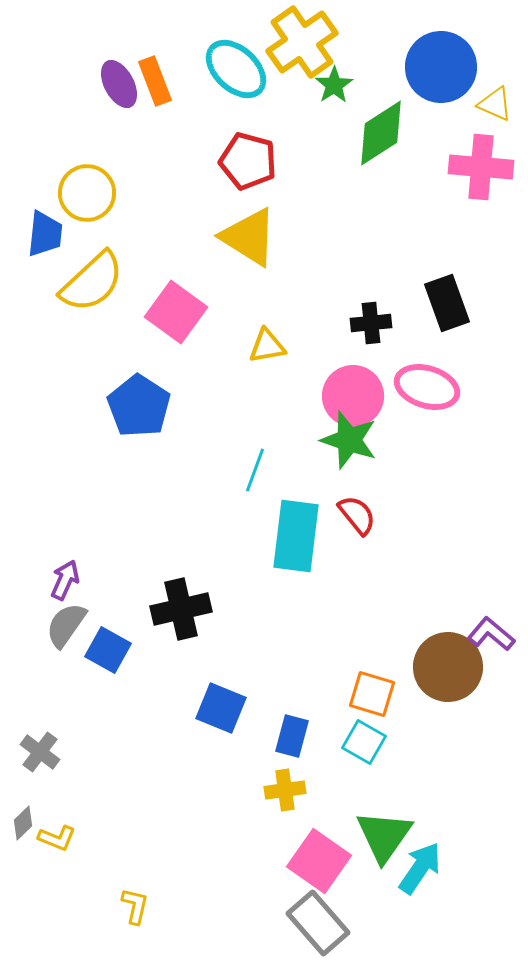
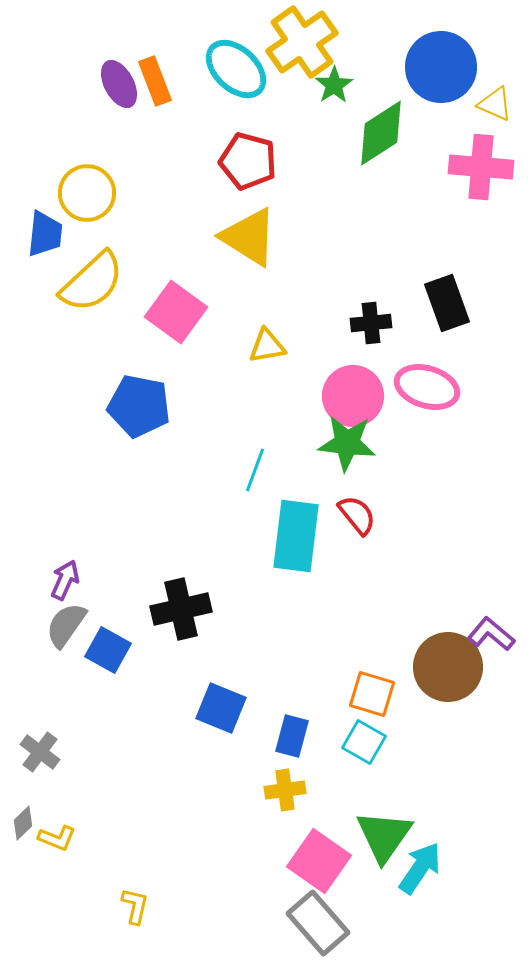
blue pentagon at (139, 406): rotated 22 degrees counterclockwise
green star at (349, 440): moved 2 px left, 3 px down; rotated 12 degrees counterclockwise
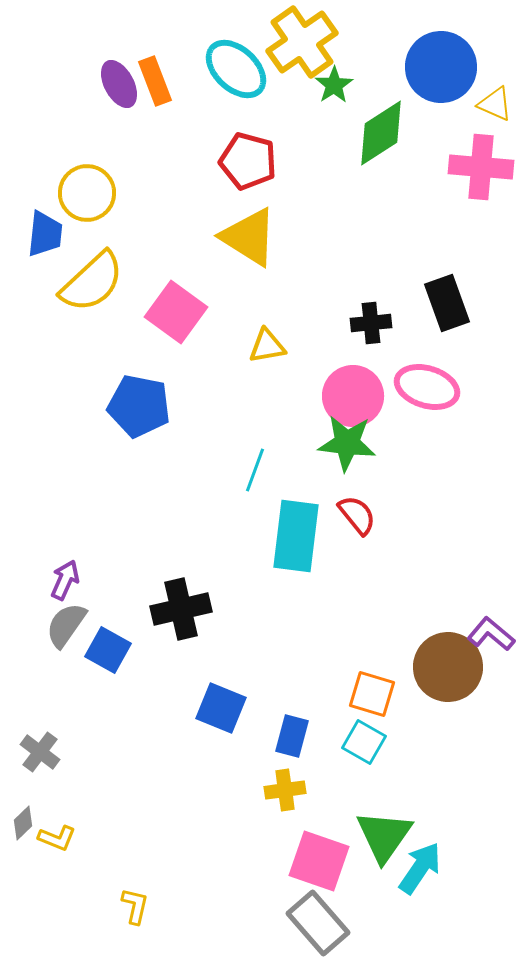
pink square at (319, 861): rotated 16 degrees counterclockwise
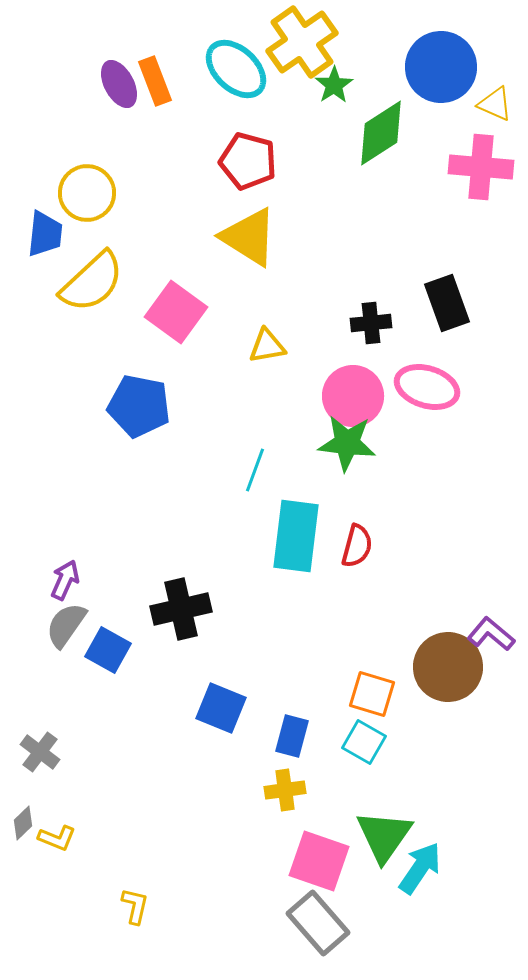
red semicircle at (357, 515): moved 31 px down; rotated 54 degrees clockwise
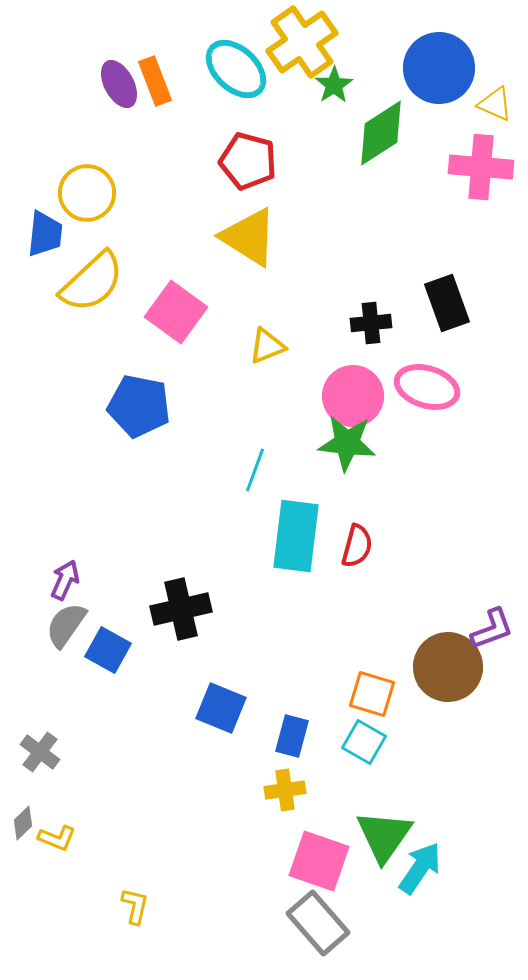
blue circle at (441, 67): moved 2 px left, 1 px down
yellow triangle at (267, 346): rotated 12 degrees counterclockwise
purple L-shape at (491, 634): moved 1 px right, 5 px up; rotated 120 degrees clockwise
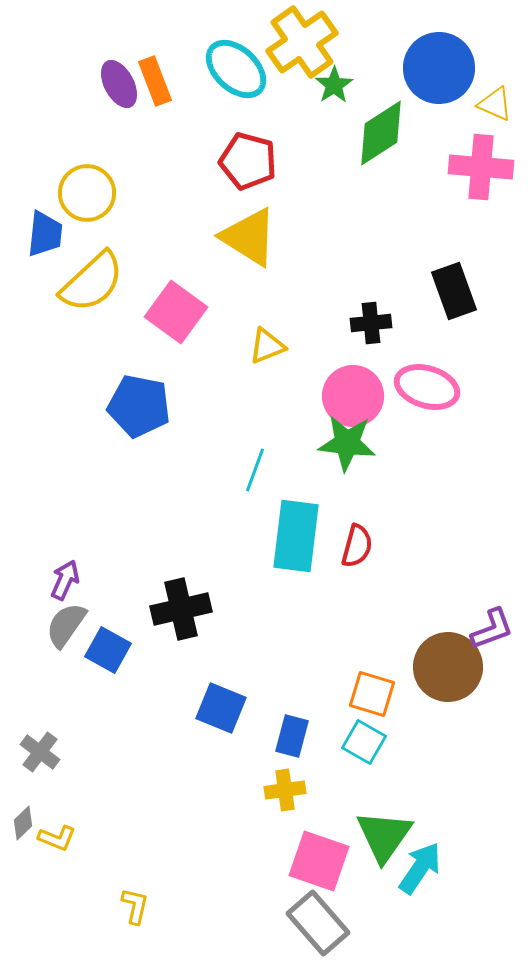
black rectangle at (447, 303): moved 7 px right, 12 px up
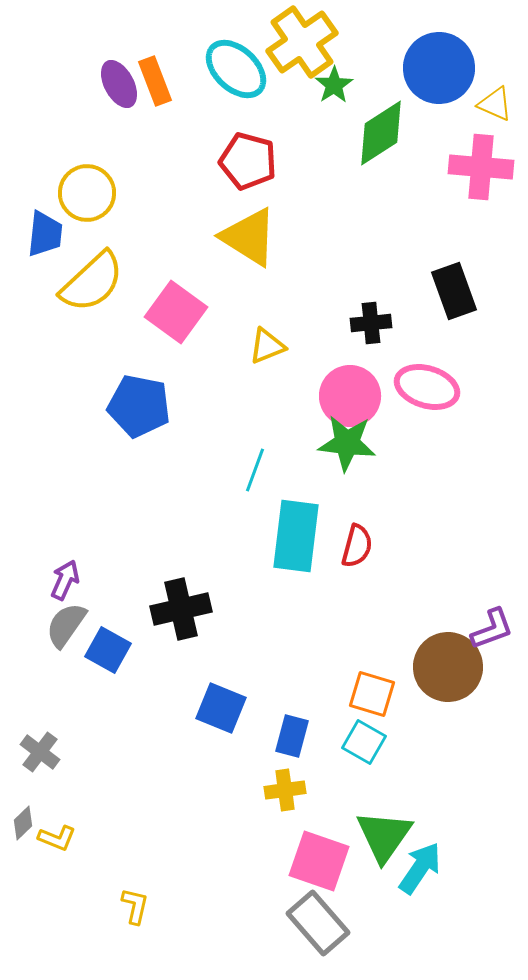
pink circle at (353, 396): moved 3 px left
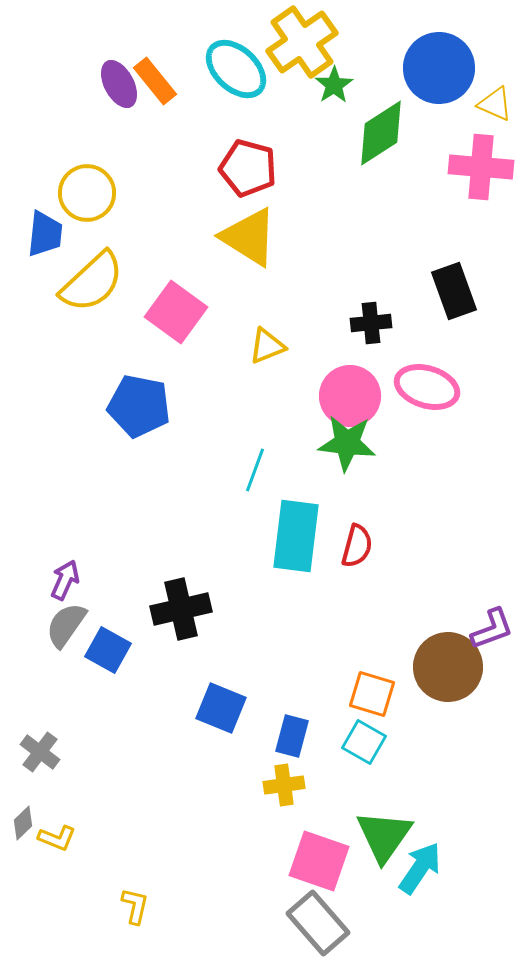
orange rectangle at (155, 81): rotated 18 degrees counterclockwise
red pentagon at (248, 161): moved 7 px down
yellow cross at (285, 790): moved 1 px left, 5 px up
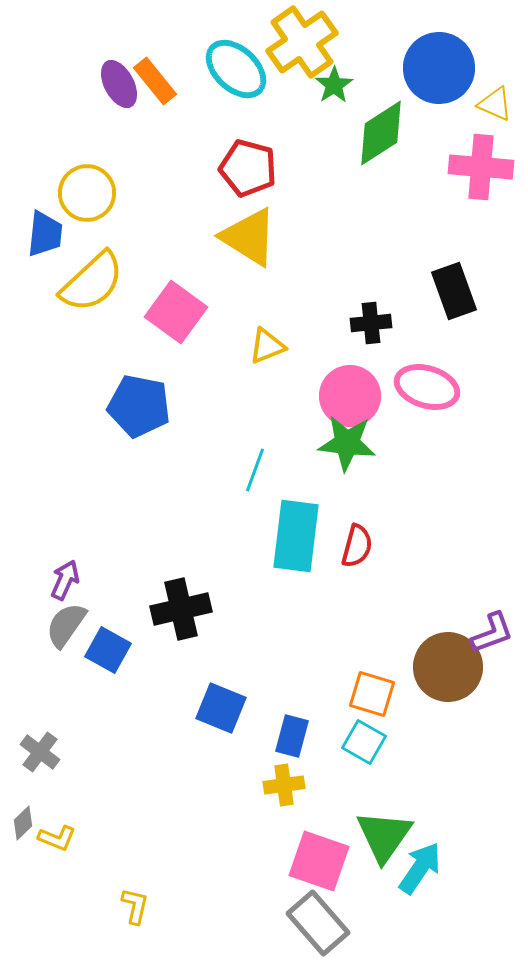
purple L-shape at (492, 629): moved 4 px down
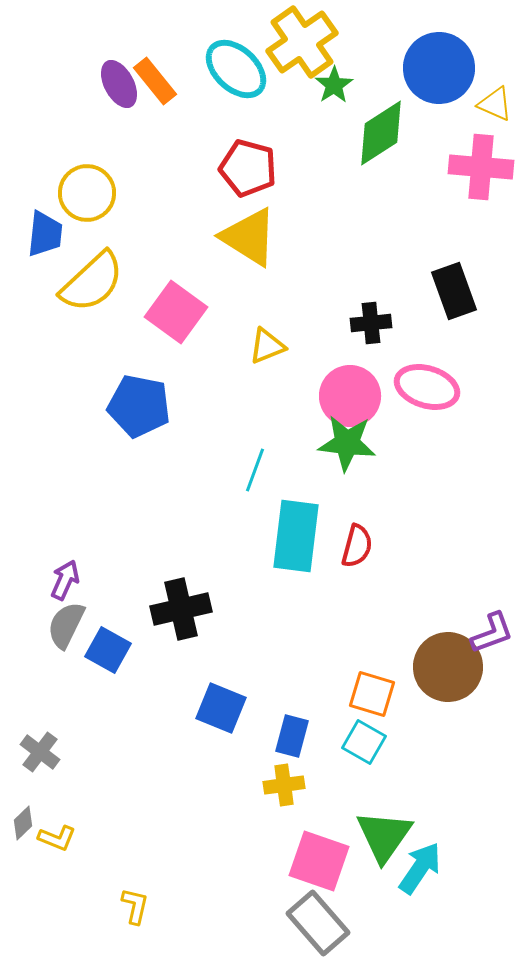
gray semicircle at (66, 625): rotated 9 degrees counterclockwise
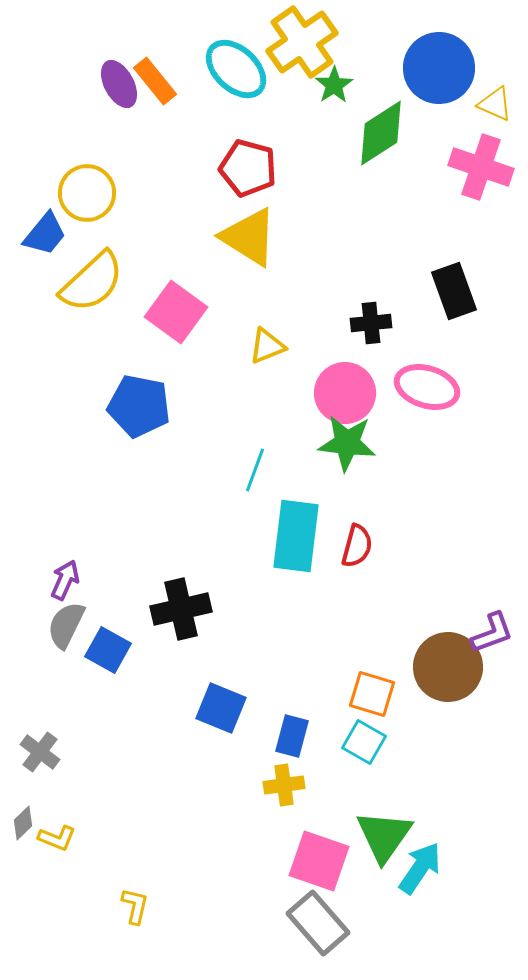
pink cross at (481, 167): rotated 14 degrees clockwise
blue trapezoid at (45, 234): rotated 33 degrees clockwise
pink circle at (350, 396): moved 5 px left, 3 px up
